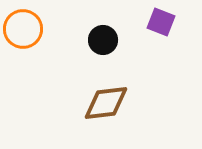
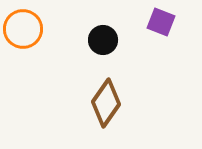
brown diamond: rotated 48 degrees counterclockwise
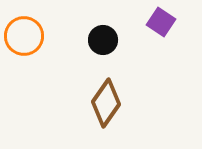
purple square: rotated 12 degrees clockwise
orange circle: moved 1 px right, 7 px down
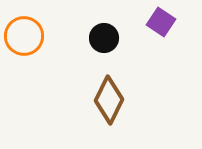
black circle: moved 1 px right, 2 px up
brown diamond: moved 3 px right, 3 px up; rotated 9 degrees counterclockwise
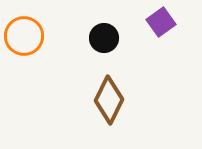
purple square: rotated 20 degrees clockwise
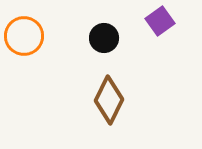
purple square: moved 1 px left, 1 px up
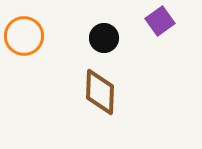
brown diamond: moved 9 px left, 8 px up; rotated 24 degrees counterclockwise
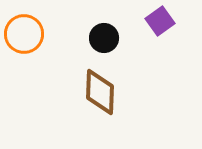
orange circle: moved 2 px up
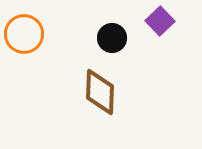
purple square: rotated 8 degrees counterclockwise
black circle: moved 8 px right
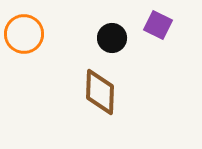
purple square: moved 2 px left, 4 px down; rotated 20 degrees counterclockwise
